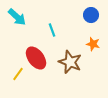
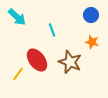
orange star: moved 1 px left, 2 px up
red ellipse: moved 1 px right, 2 px down
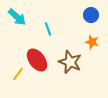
cyan line: moved 4 px left, 1 px up
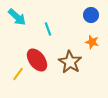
brown star: rotated 10 degrees clockwise
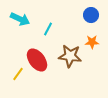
cyan arrow: moved 3 px right, 2 px down; rotated 18 degrees counterclockwise
cyan line: rotated 48 degrees clockwise
orange star: rotated 16 degrees counterclockwise
brown star: moved 6 px up; rotated 25 degrees counterclockwise
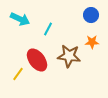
brown star: moved 1 px left
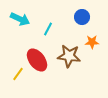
blue circle: moved 9 px left, 2 px down
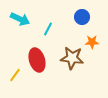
brown star: moved 3 px right, 2 px down
red ellipse: rotated 20 degrees clockwise
yellow line: moved 3 px left, 1 px down
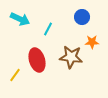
brown star: moved 1 px left, 1 px up
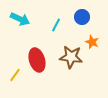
cyan line: moved 8 px right, 4 px up
orange star: rotated 24 degrees clockwise
